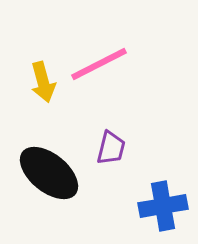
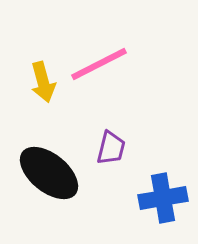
blue cross: moved 8 px up
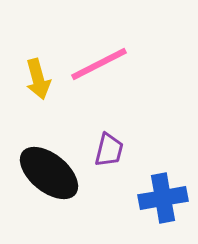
yellow arrow: moved 5 px left, 3 px up
purple trapezoid: moved 2 px left, 2 px down
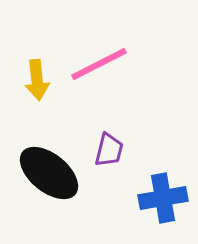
yellow arrow: moved 1 px left, 1 px down; rotated 9 degrees clockwise
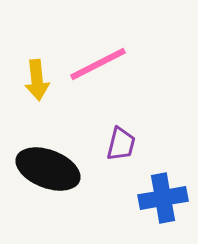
pink line: moved 1 px left
purple trapezoid: moved 12 px right, 6 px up
black ellipse: moved 1 px left, 4 px up; rotated 18 degrees counterclockwise
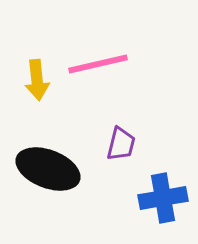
pink line: rotated 14 degrees clockwise
